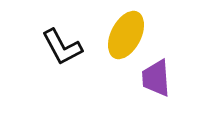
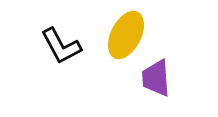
black L-shape: moved 1 px left, 1 px up
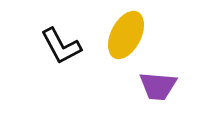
purple trapezoid: moved 2 px right, 8 px down; rotated 81 degrees counterclockwise
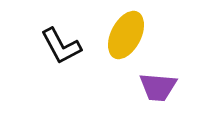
purple trapezoid: moved 1 px down
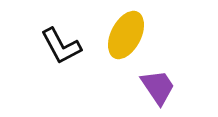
purple trapezoid: rotated 129 degrees counterclockwise
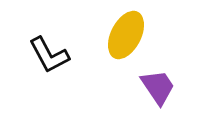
black L-shape: moved 12 px left, 9 px down
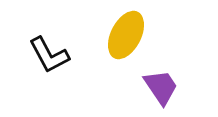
purple trapezoid: moved 3 px right
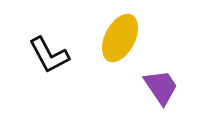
yellow ellipse: moved 6 px left, 3 px down
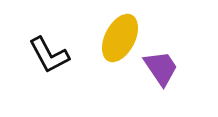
purple trapezoid: moved 19 px up
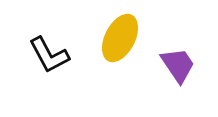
purple trapezoid: moved 17 px right, 3 px up
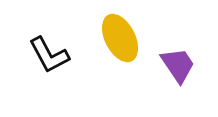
yellow ellipse: rotated 54 degrees counterclockwise
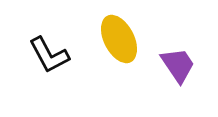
yellow ellipse: moved 1 px left, 1 px down
